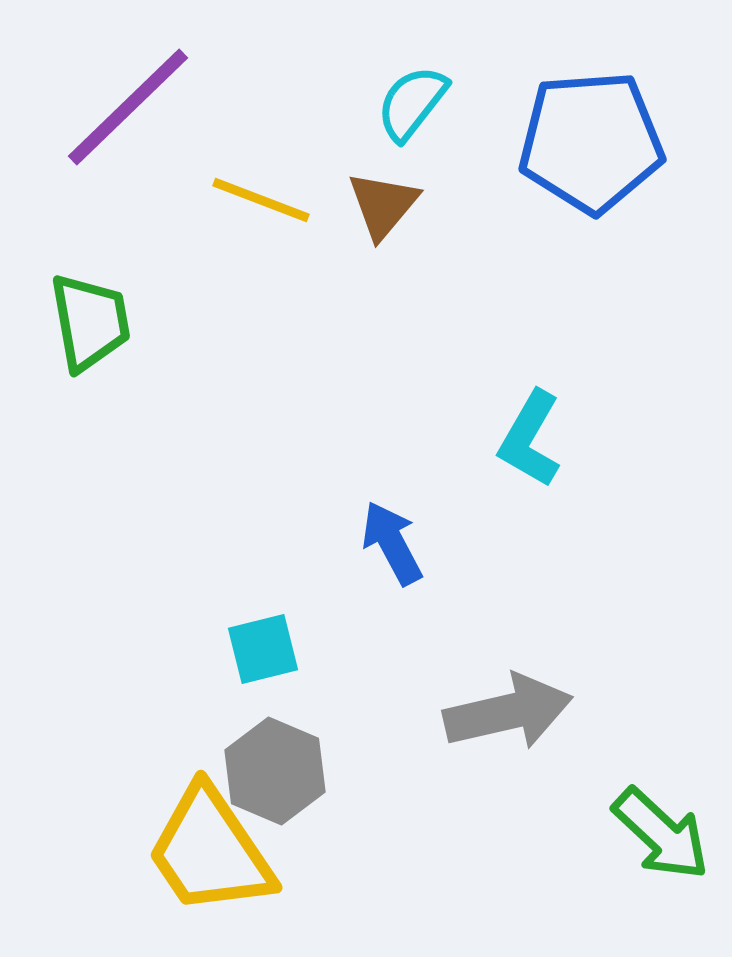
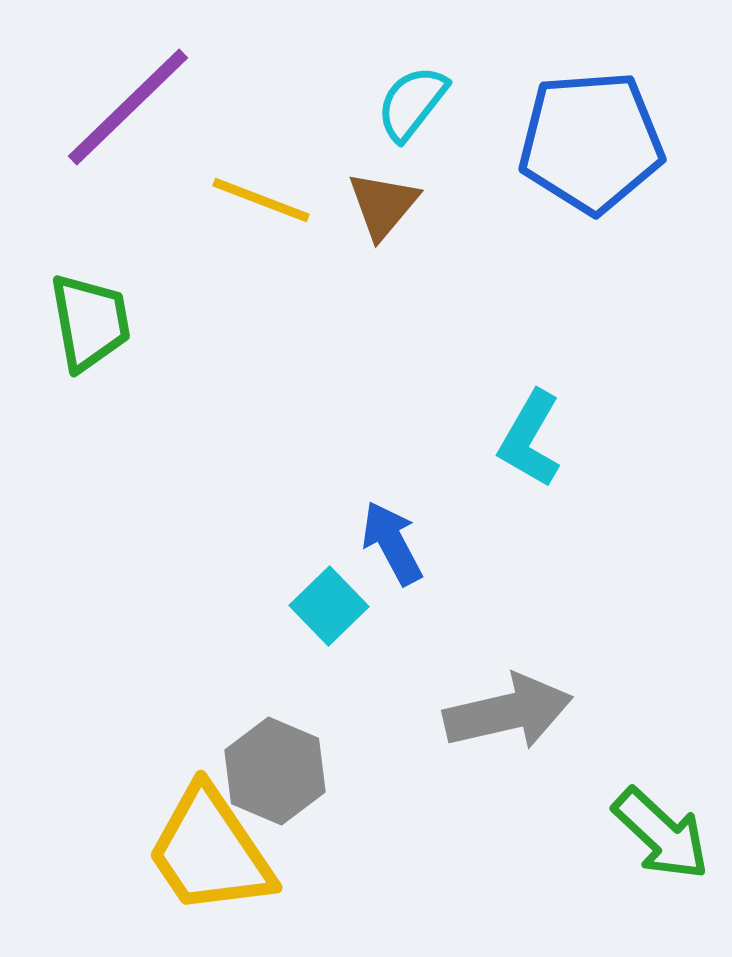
cyan square: moved 66 px right, 43 px up; rotated 30 degrees counterclockwise
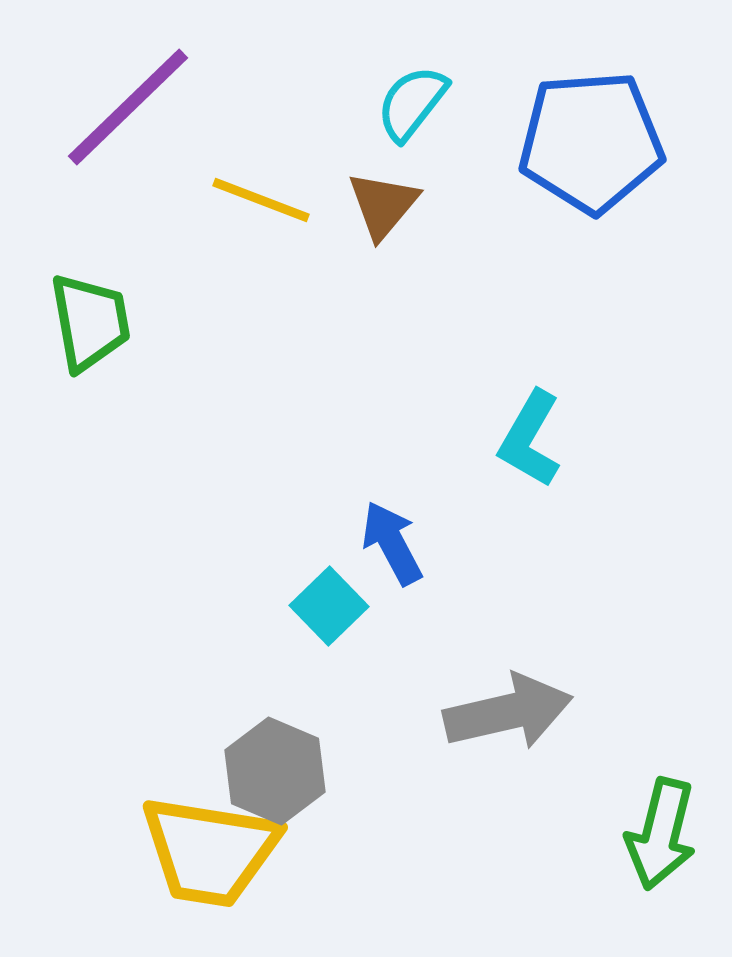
green arrow: rotated 61 degrees clockwise
yellow trapezoid: rotated 47 degrees counterclockwise
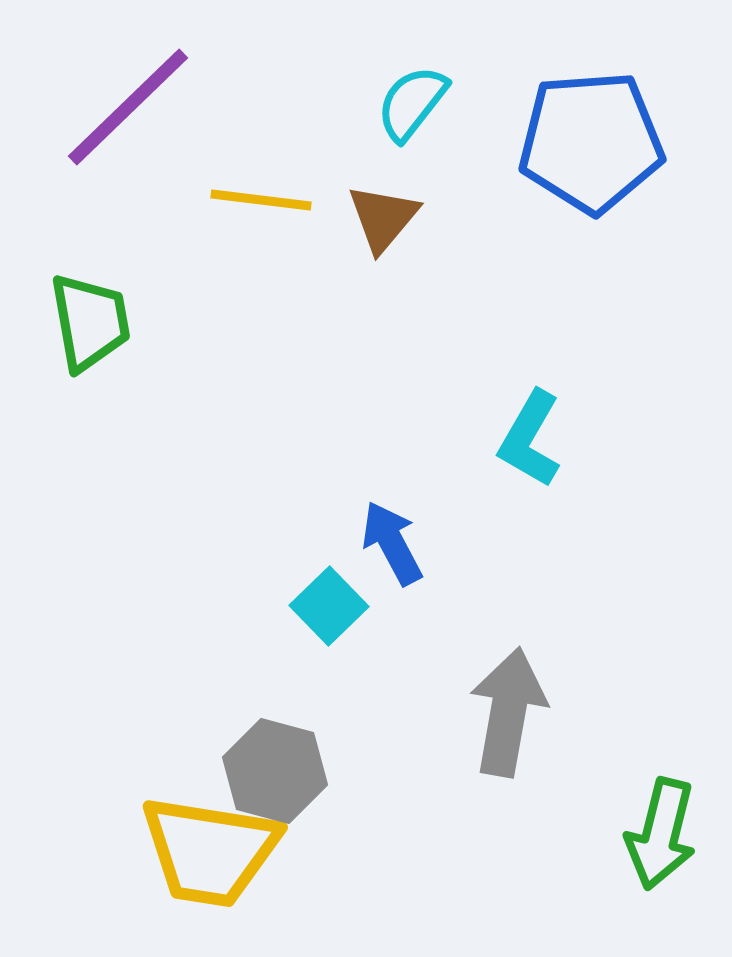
yellow line: rotated 14 degrees counterclockwise
brown triangle: moved 13 px down
gray arrow: rotated 67 degrees counterclockwise
gray hexagon: rotated 8 degrees counterclockwise
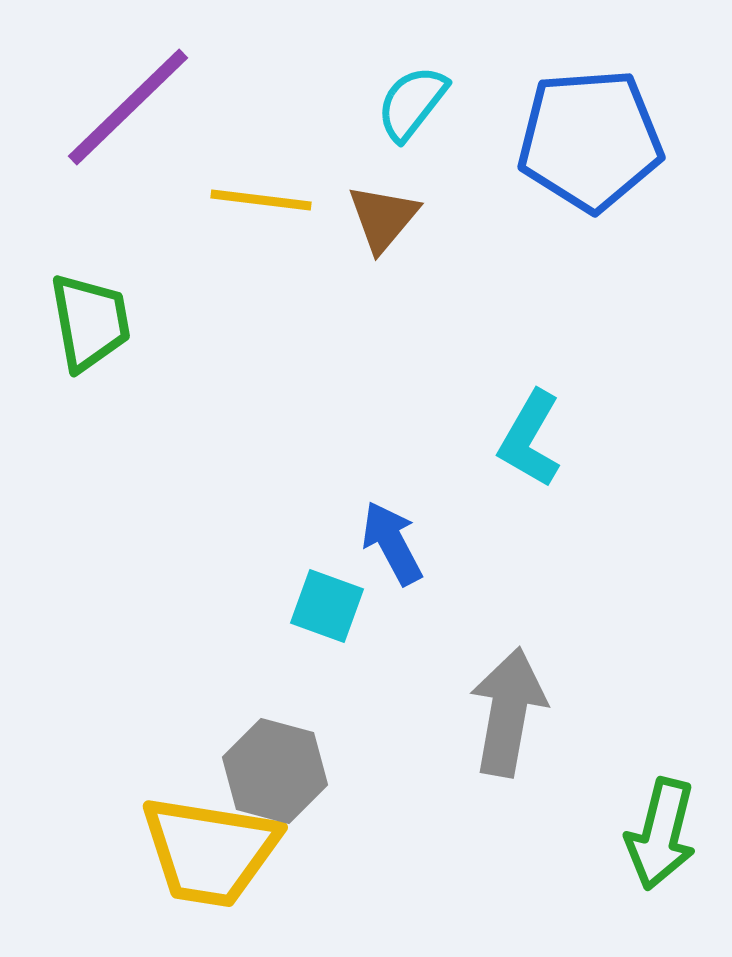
blue pentagon: moved 1 px left, 2 px up
cyan square: moved 2 px left; rotated 26 degrees counterclockwise
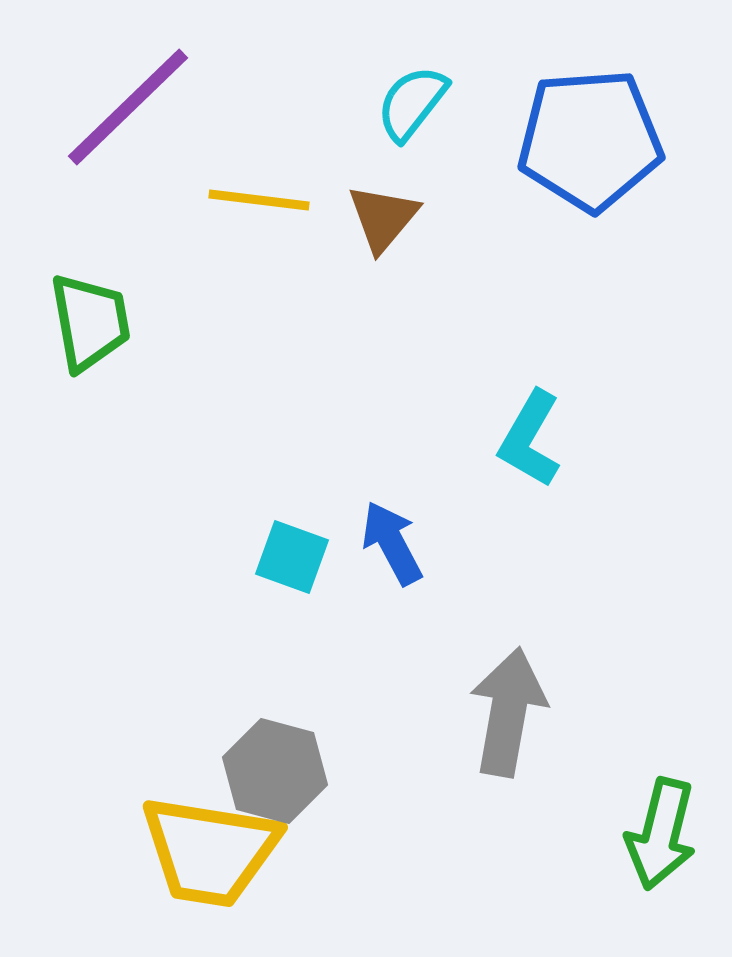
yellow line: moved 2 px left
cyan square: moved 35 px left, 49 px up
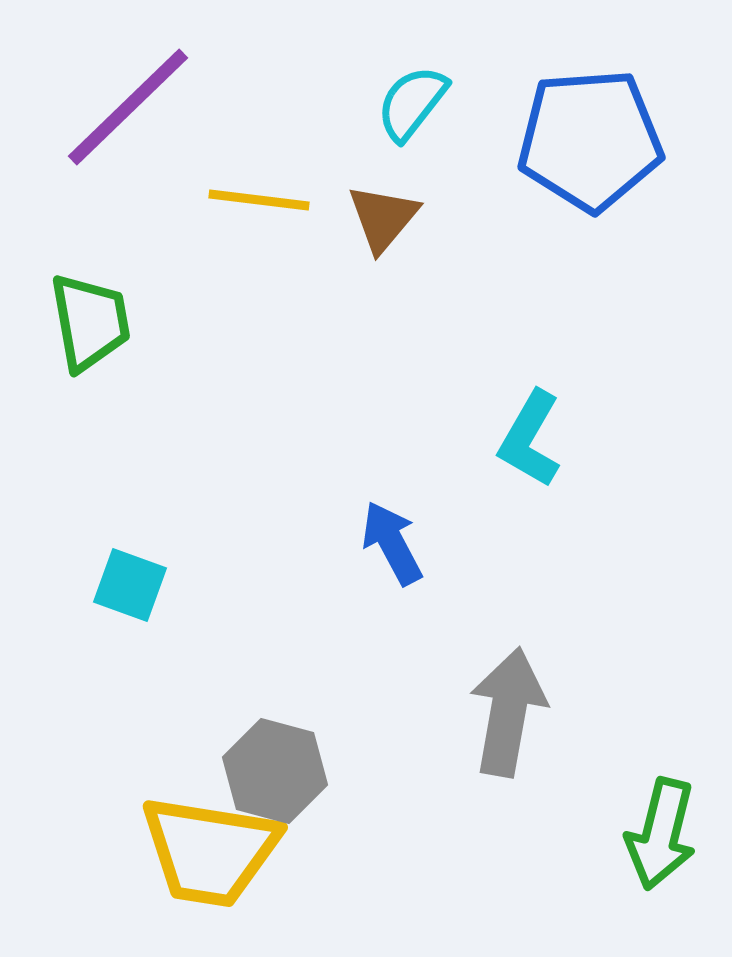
cyan square: moved 162 px left, 28 px down
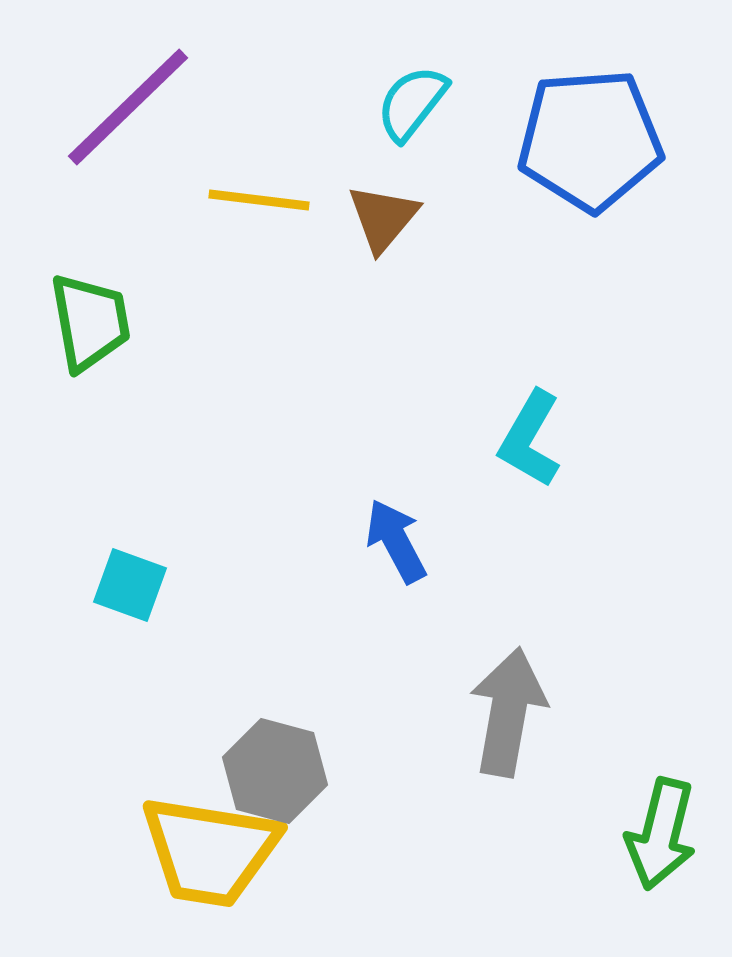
blue arrow: moved 4 px right, 2 px up
